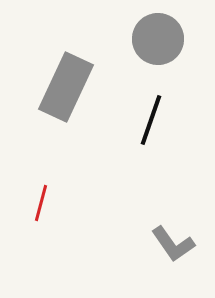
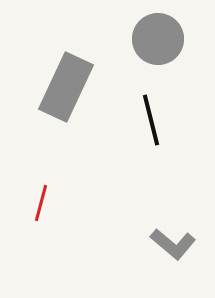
black line: rotated 33 degrees counterclockwise
gray L-shape: rotated 15 degrees counterclockwise
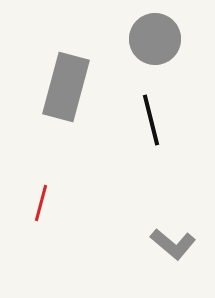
gray circle: moved 3 px left
gray rectangle: rotated 10 degrees counterclockwise
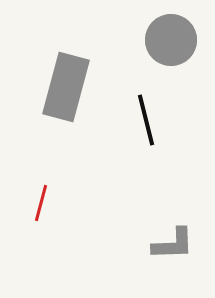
gray circle: moved 16 px right, 1 px down
black line: moved 5 px left
gray L-shape: rotated 42 degrees counterclockwise
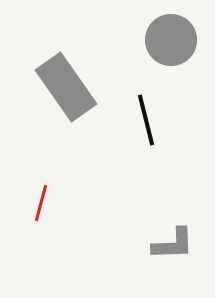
gray rectangle: rotated 50 degrees counterclockwise
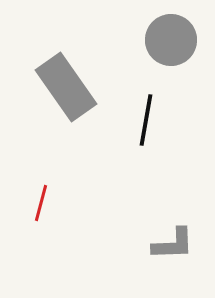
black line: rotated 24 degrees clockwise
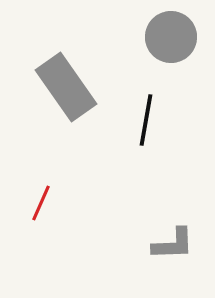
gray circle: moved 3 px up
red line: rotated 9 degrees clockwise
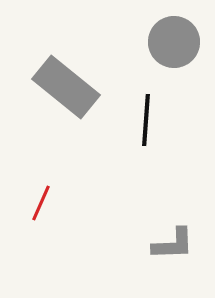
gray circle: moved 3 px right, 5 px down
gray rectangle: rotated 16 degrees counterclockwise
black line: rotated 6 degrees counterclockwise
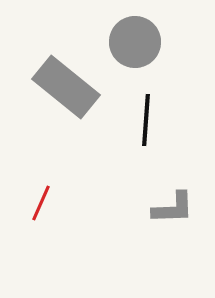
gray circle: moved 39 px left
gray L-shape: moved 36 px up
